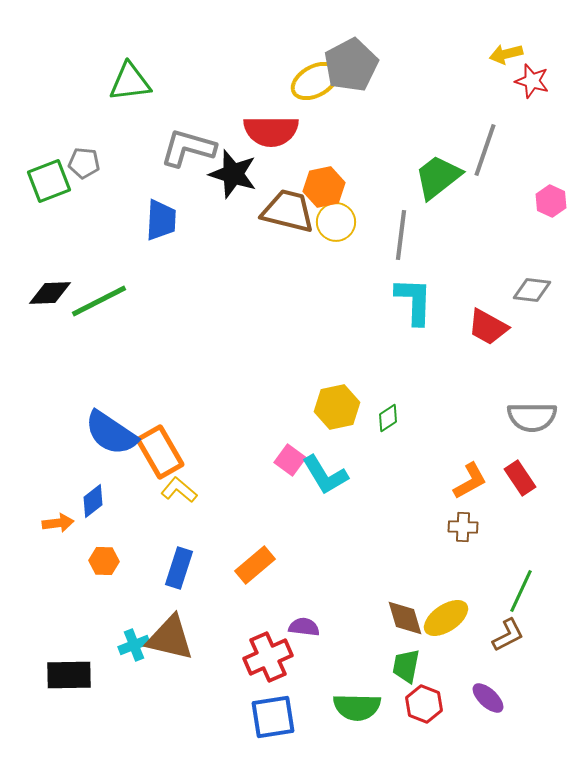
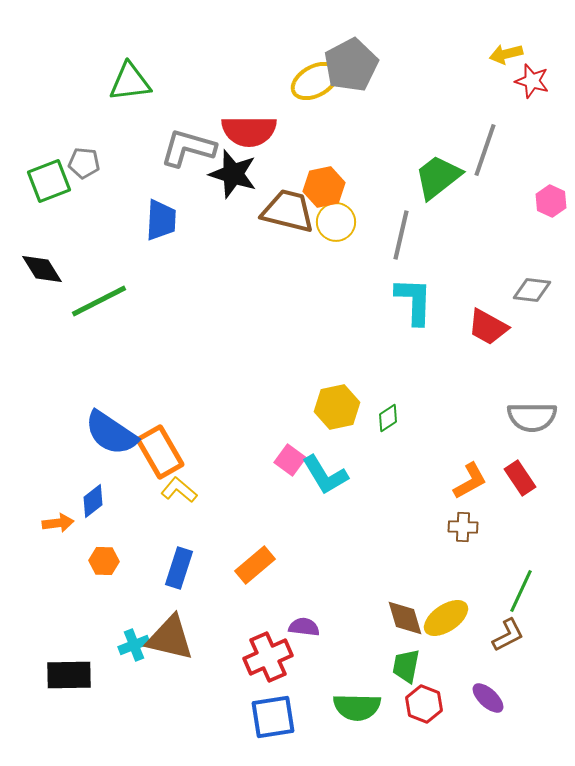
red semicircle at (271, 131): moved 22 px left
gray line at (401, 235): rotated 6 degrees clockwise
black diamond at (50, 293): moved 8 px left, 24 px up; rotated 60 degrees clockwise
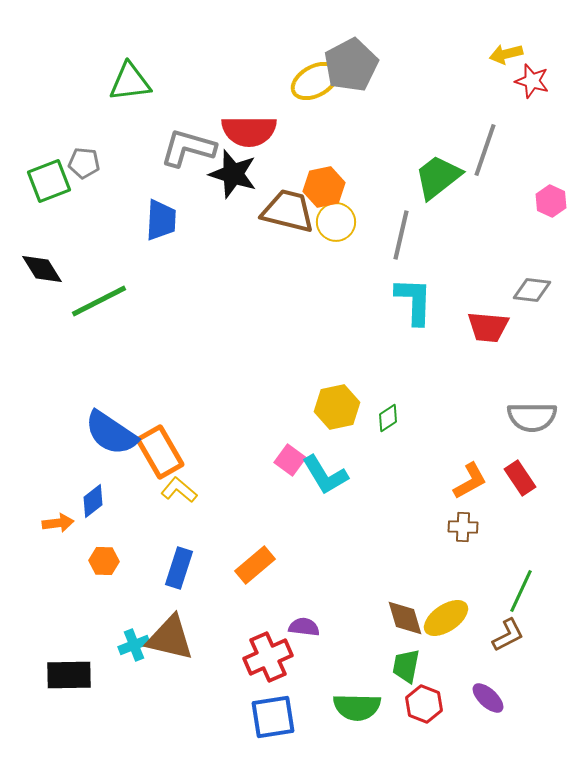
red trapezoid at (488, 327): rotated 24 degrees counterclockwise
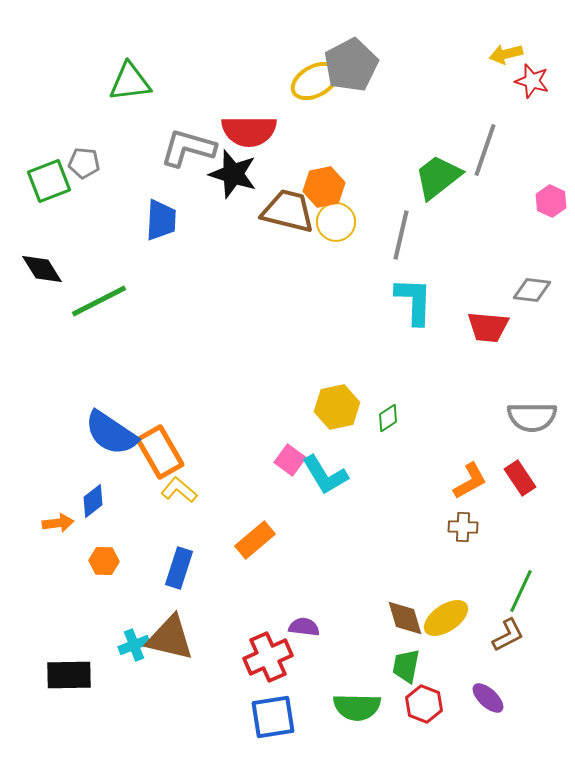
orange rectangle at (255, 565): moved 25 px up
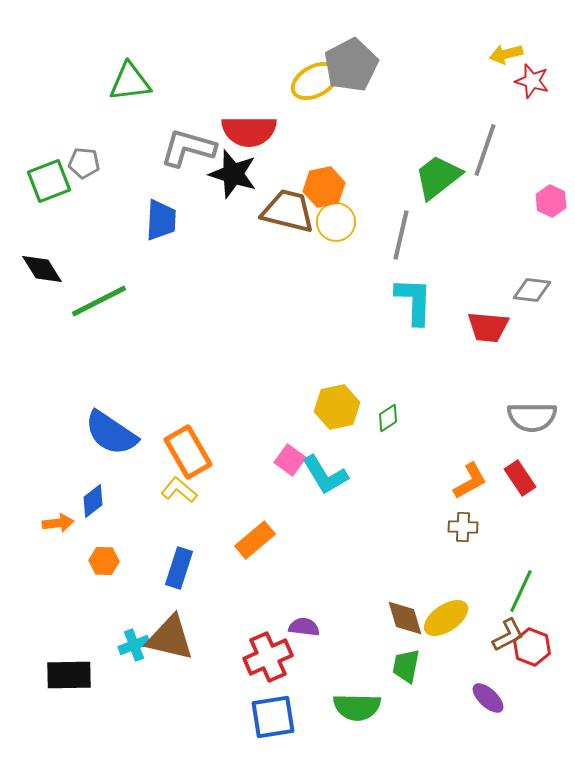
orange rectangle at (160, 452): moved 28 px right
red hexagon at (424, 704): moved 108 px right, 57 px up
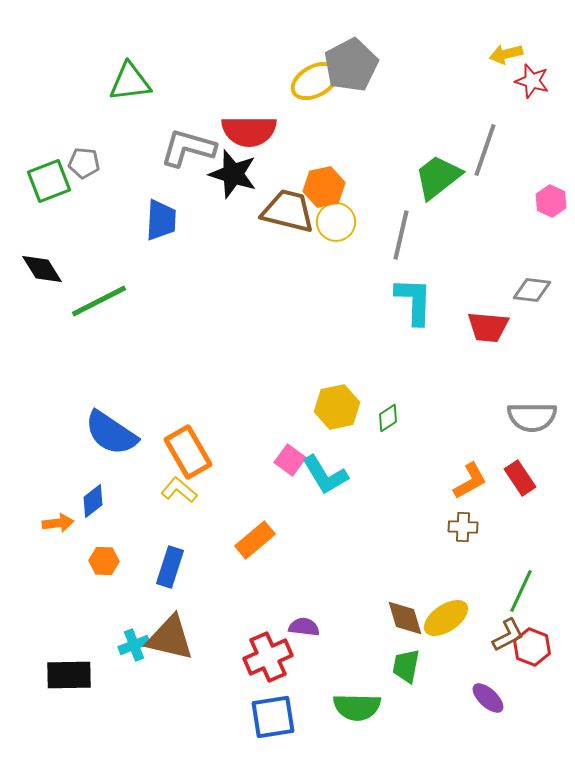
blue rectangle at (179, 568): moved 9 px left, 1 px up
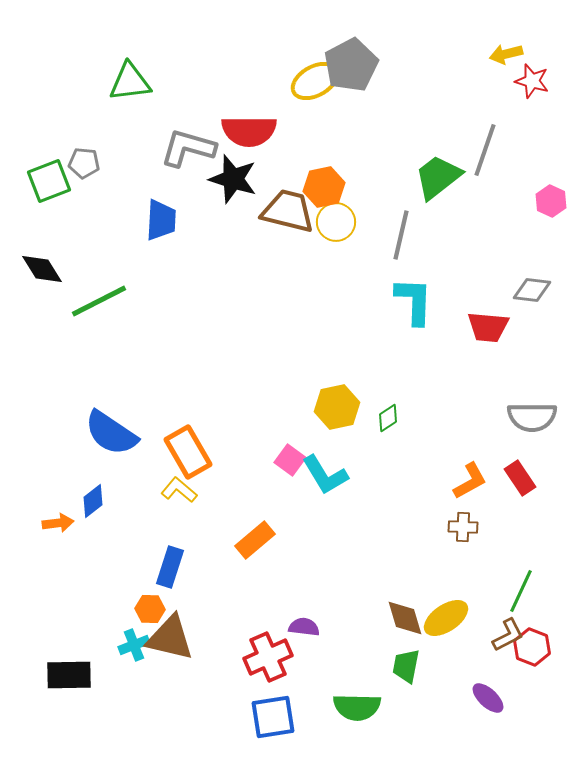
black star at (233, 174): moved 5 px down
orange hexagon at (104, 561): moved 46 px right, 48 px down
